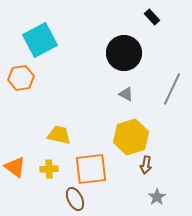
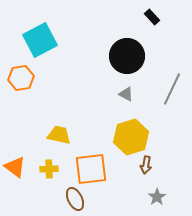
black circle: moved 3 px right, 3 px down
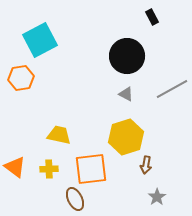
black rectangle: rotated 14 degrees clockwise
gray line: rotated 36 degrees clockwise
yellow hexagon: moved 5 px left
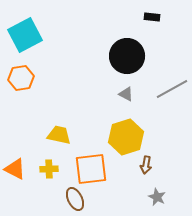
black rectangle: rotated 56 degrees counterclockwise
cyan square: moved 15 px left, 5 px up
orange triangle: moved 2 px down; rotated 10 degrees counterclockwise
gray star: rotated 12 degrees counterclockwise
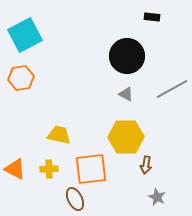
yellow hexagon: rotated 16 degrees clockwise
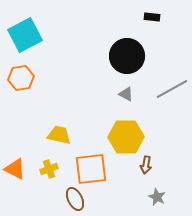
yellow cross: rotated 18 degrees counterclockwise
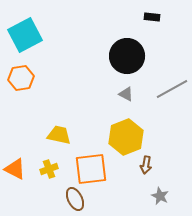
yellow hexagon: rotated 20 degrees counterclockwise
gray star: moved 3 px right, 1 px up
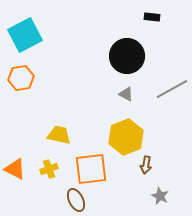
brown ellipse: moved 1 px right, 1 px down
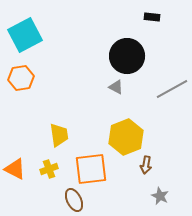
gray triangle: moved 10 px left, 7 px up
yellow trapezoid: rotated 70 degrees clockwise
brown ellipse: moved 2 px left
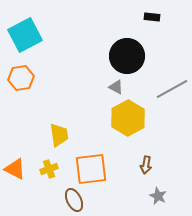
yellow hexagon: moved 2 px right, 19 px up; rotated 8 degrees counterclockwise
gray star: moved 2 px left
